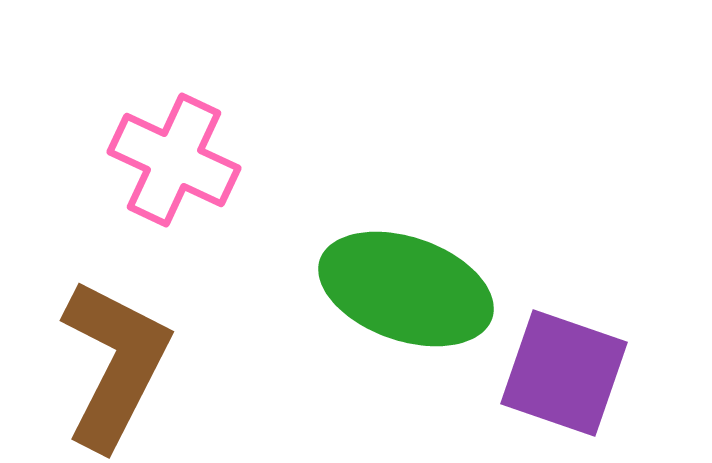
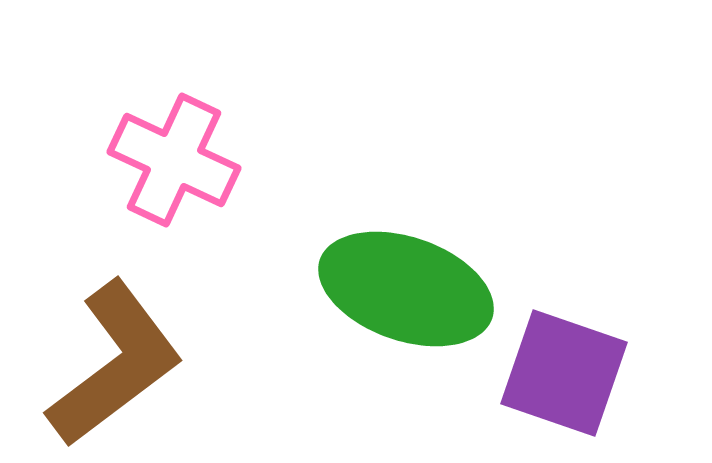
brown L-shape: rotated 26 degrees clockwise
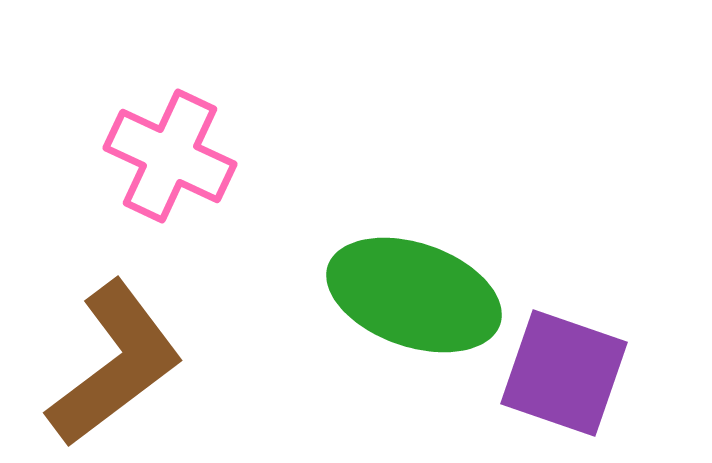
pink cross: moved 4 px left, 4 px up
green ellipse: moved 8 px right, 6 px down
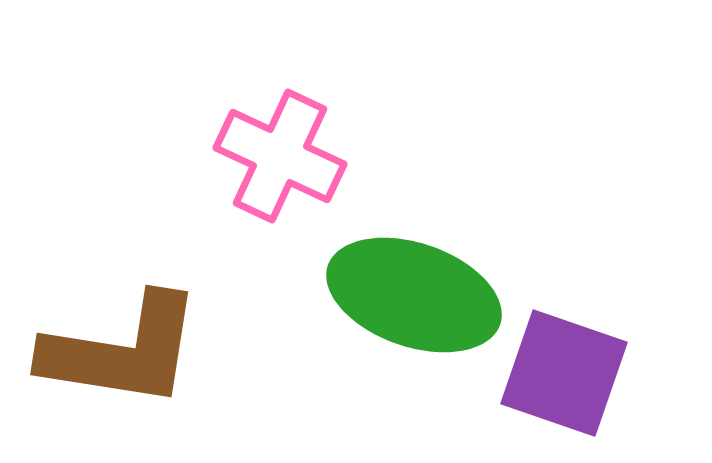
pink cross: moved 110 px right
brown L-shape: moved 7 px right, 13 px up; rotated 46 degrees clockwise
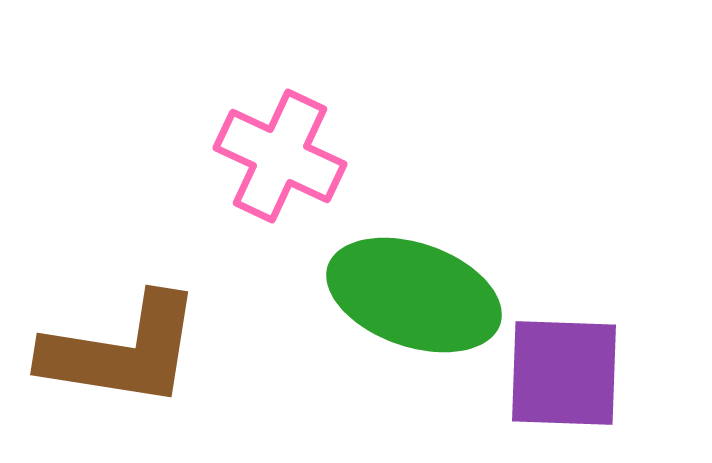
purple square: rotated 17 degrees counterclockwise
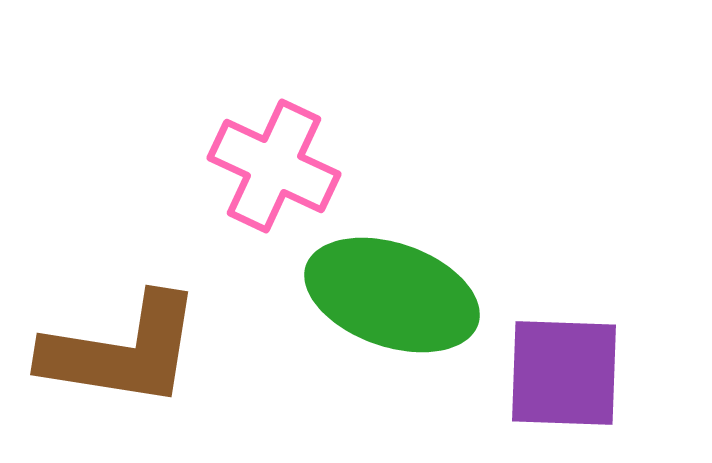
pink cross: moved 6 px left, 10 px down
green ellipse: moved 22 px left
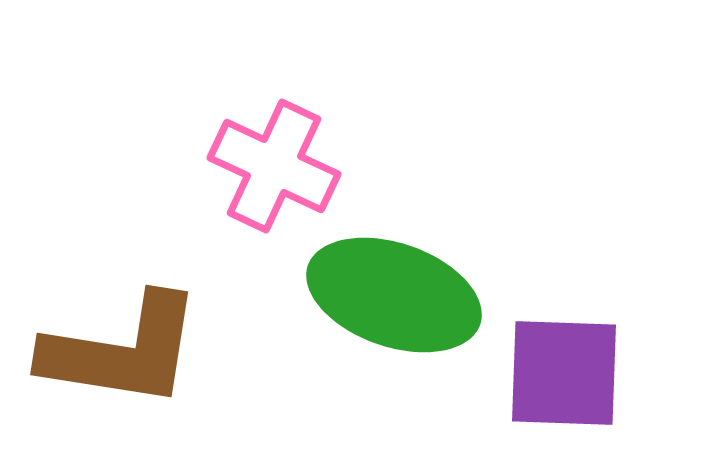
green ellipse: moved 2 px right
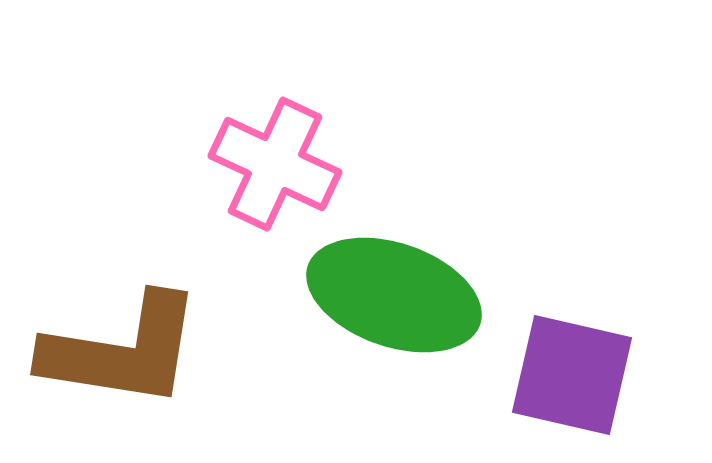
pink cross: moved 1 px right, 2 px up
purple square: moved 8 px right, 2 px down; rotated 11 degrees clockwise
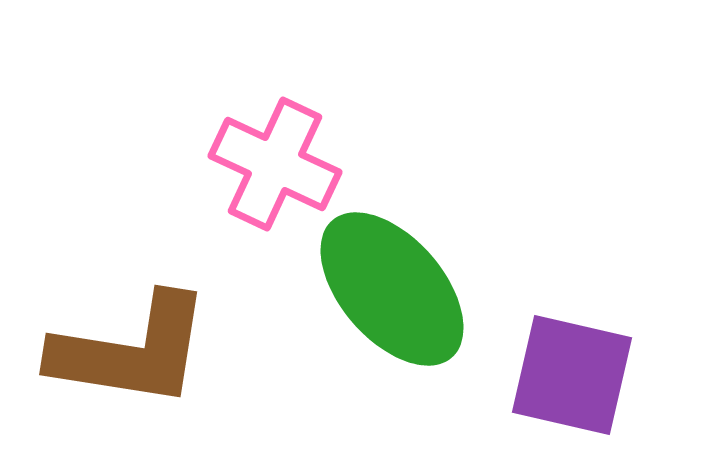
green ellipse: moved 2 px left, 6 px up; rotated 30 degrees clockwise
brown L-shape: moved 9 px right
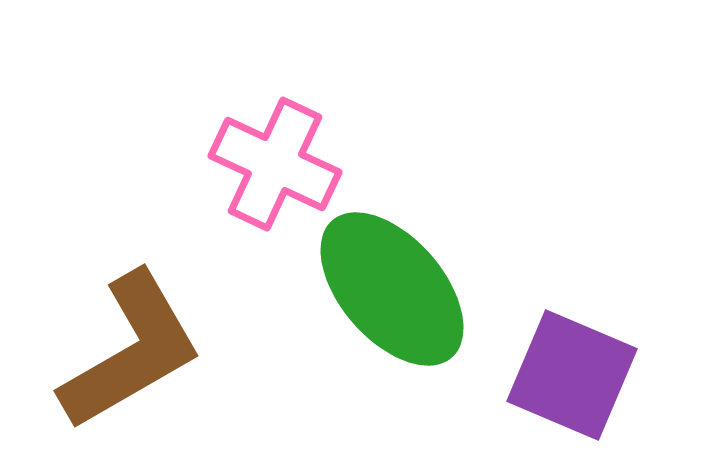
brown L-shape: rotated 39 degrees counterclockwise
purple square: rotated 10 degrees clockwise
